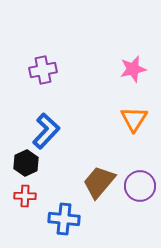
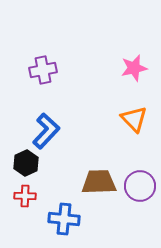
pink star: moved 1 px right, 1 px up
orange triangle: rotated 16 degrees counterclockwise
brown trapezoid: rotated 48 degrees clockwise
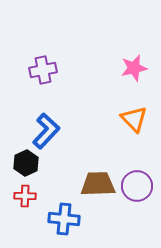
brown trapezoid: moved 1 px left, 2 px down
purple circle: moved 3 px left
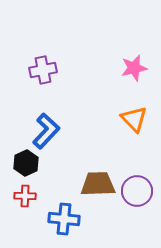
purple circle: moved 5 px down
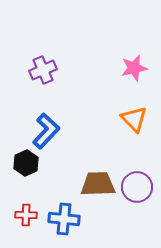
purple cross: rotated 12 degrees counterclockwise
purple circle: moved 4 px up
red cross: moved 1 px right, 19 px down
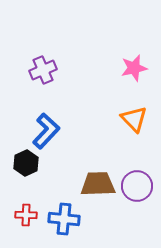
purple circle: moved 1 px up
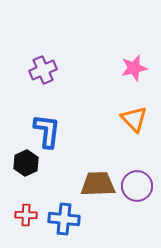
blue L-shape: moved 1 px right; rotated 36 degrees counterclockwise
